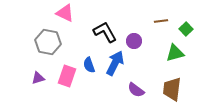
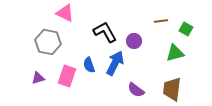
green square: rotated 16 degrees counterclockwise
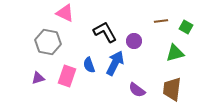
green square: moved 2 px up
purple semicircle: moved 1 px right
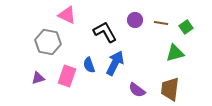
pink triangle: moved 2 px right, 2 px down
brown line: moved 2 px down; rotated 16 degrees clockwise
green square: rotated 24 degrees clockwise
purple circle: moved 1 px right, 21 px up
brown trapezoid: moved 2 px left
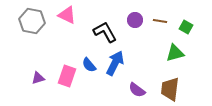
brown line: moved 1 px left, 2 px up
green square: rotated 24 degrees counterclockwise
gray hexagon: moved 16 px left, 21 px up
blue semicircle: rotated 21 degrees counterclockwise
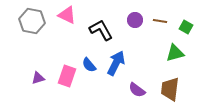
black L-shape: moved 4 px left, 2 px up
blue arrow: moved 1 px right
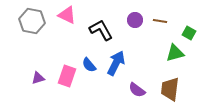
green square: moved 3 px right, 6 px down
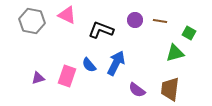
black L-shape: rotated 40 degrees counterclockwise
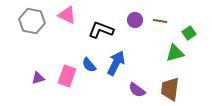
green square: rotated 24 degrees clockwise
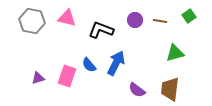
pink triangle: moved 3 px down; rotated 12 degrees counterclockwise
green square: moved 17 px up
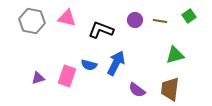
green triangle: moved 2 px down
blue semicircle: rotated 35 degrees counterclockwise
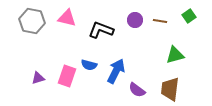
blue arrow: moved 8 px down
